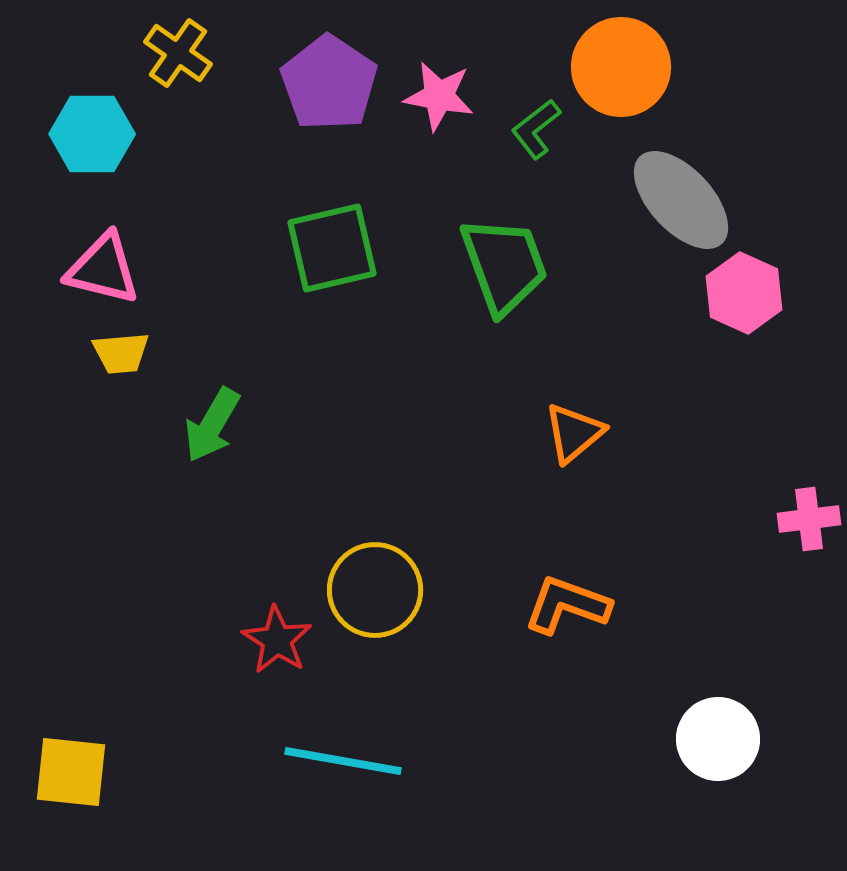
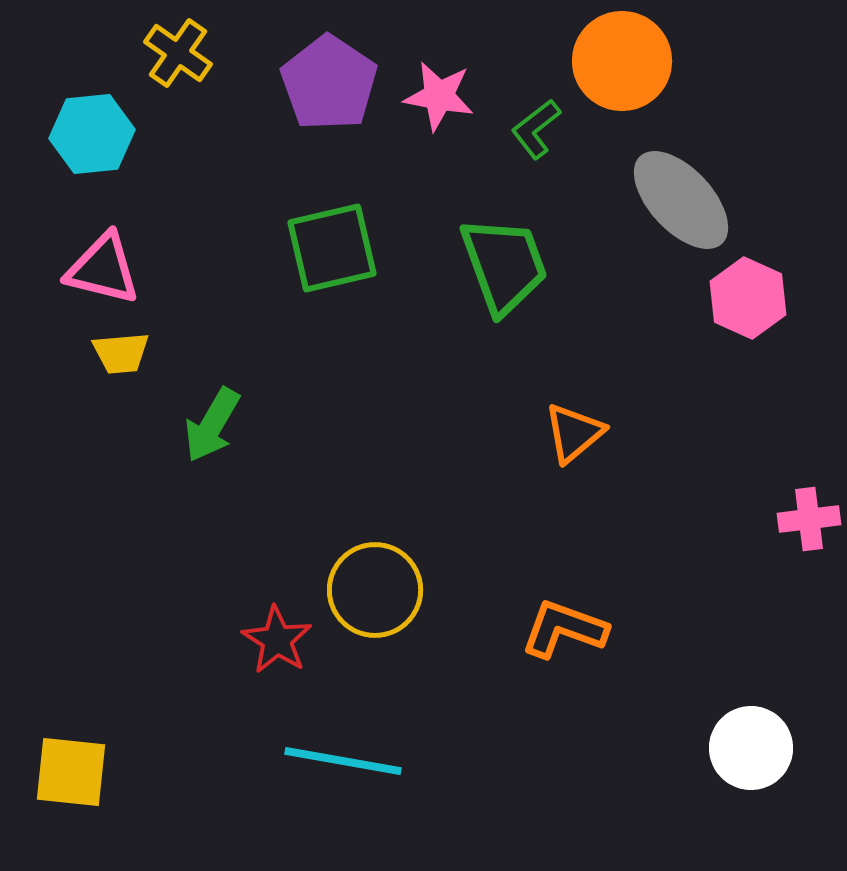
orange circle: moved 1 px right, 6 px up
cyan hexagon: rotated 6 degrees counterclockwise
pink hexagon: moved 4 px right, 5 px down
orange L-shape: moved 3 px left, 24 px down
white circle: moved 33 px right, 9 px down
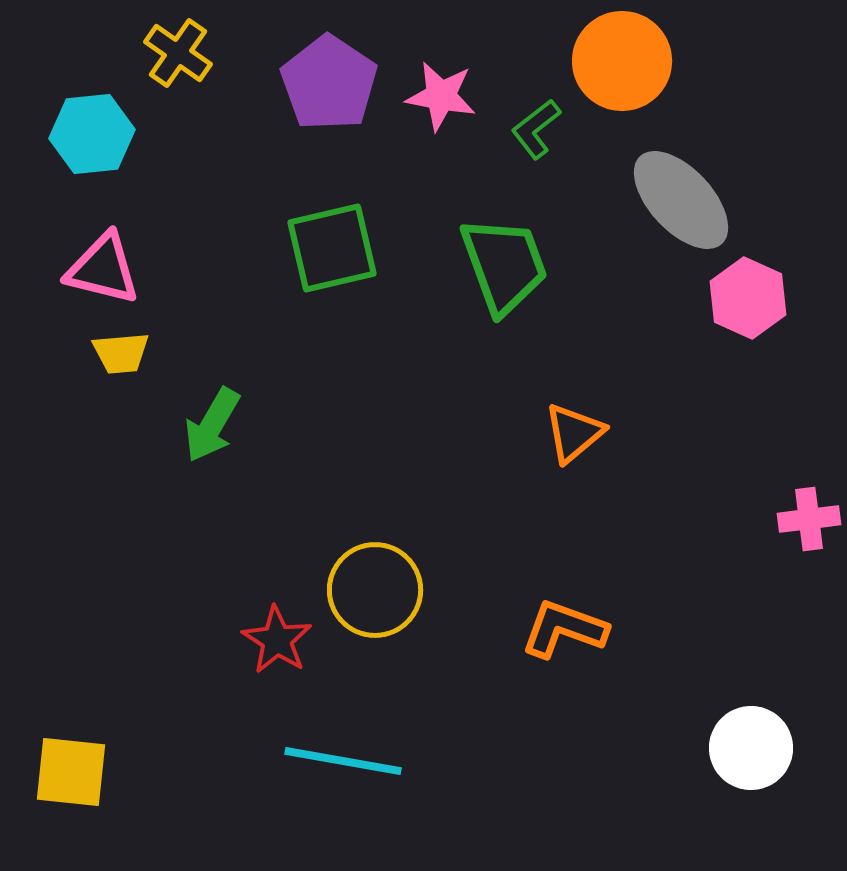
pink star: moved 2 px right
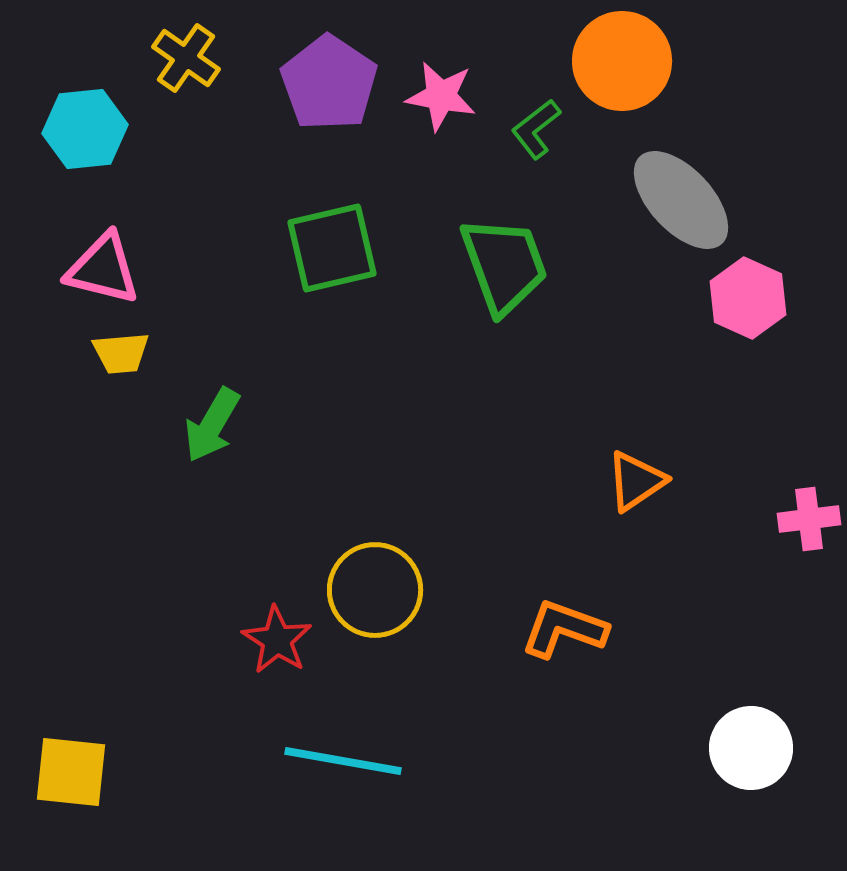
yellow cross: moved 8 px right, 5 px down
cyan hexagon: moved 7 px left, 5 px up
orange triangle: moved 62 px right, 48 px down; rotated 6 degrees clockwise
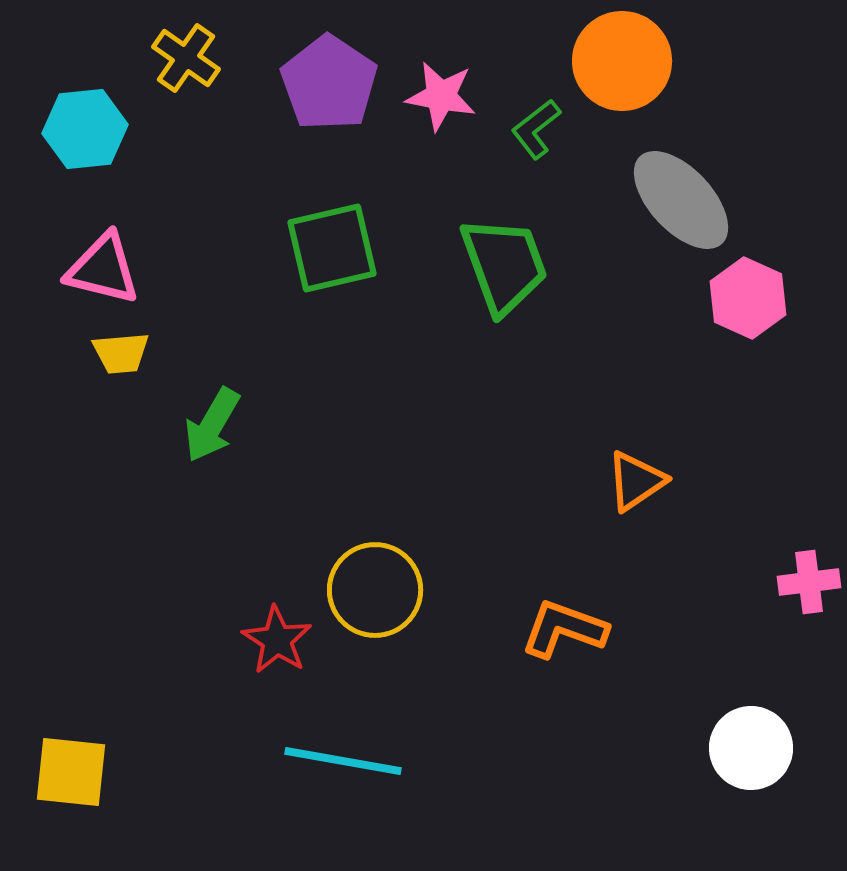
pink cross: moved 63 px down
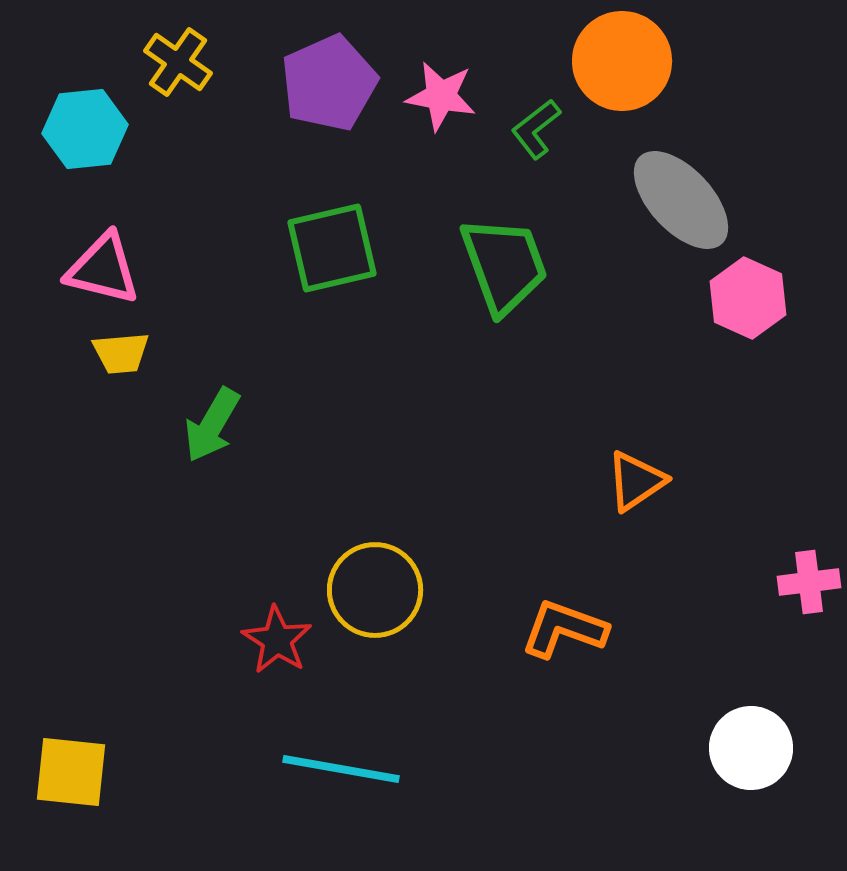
yellow cross: moved 8 px left, 4 px down
purple pentagon: rotated 14 degrees clockwise
cyan line: moved 2 px left, 8 px down
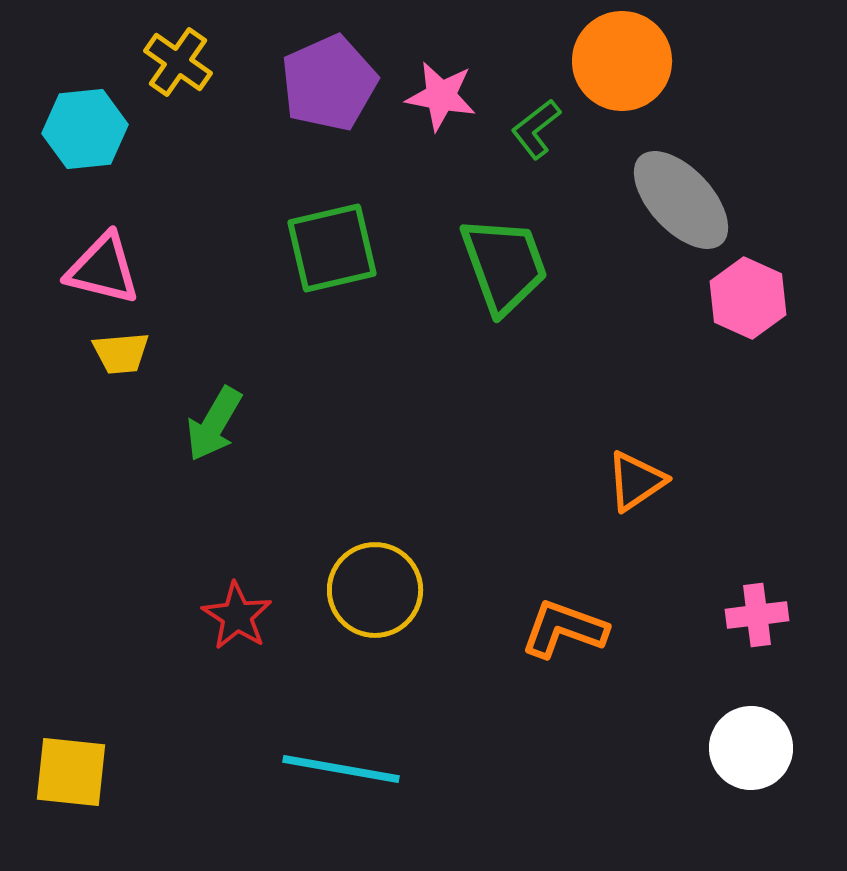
green arrow: moved 2 px right, 1 px up
pink cross: moved 52 px left, 33 px down
red star: moved 40 px left, 24 px up
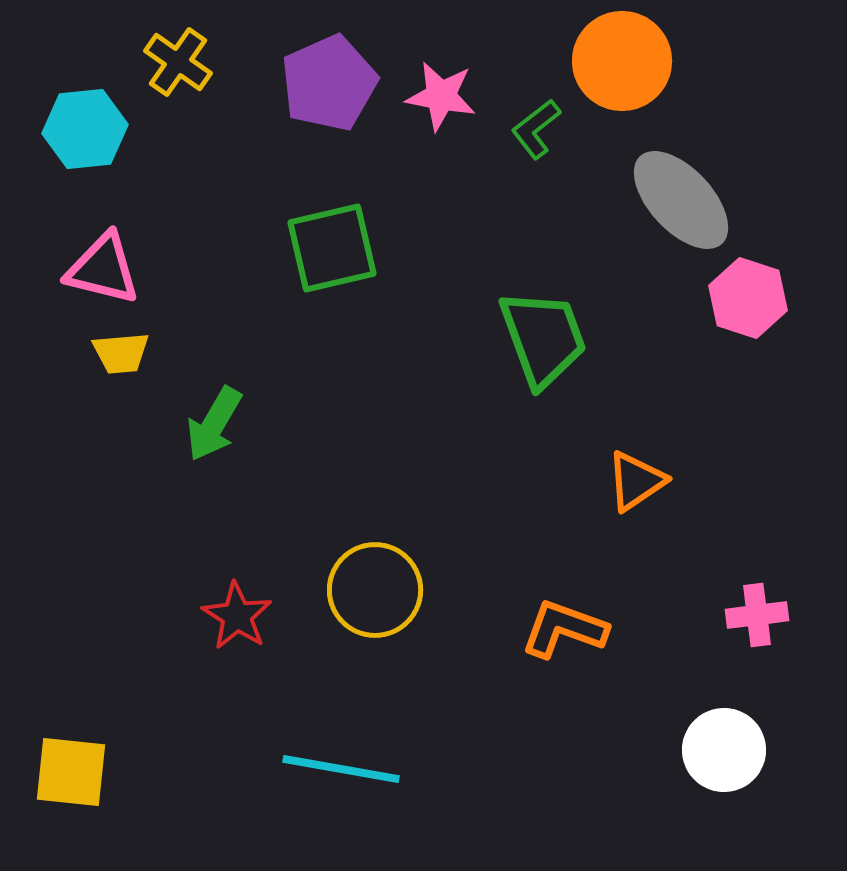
green trapezoid: moved 39 px right, 73 px down
pink hexagon: rotated 6 degrees counterclockwise
white circle: moved 27 px left, 2 px down
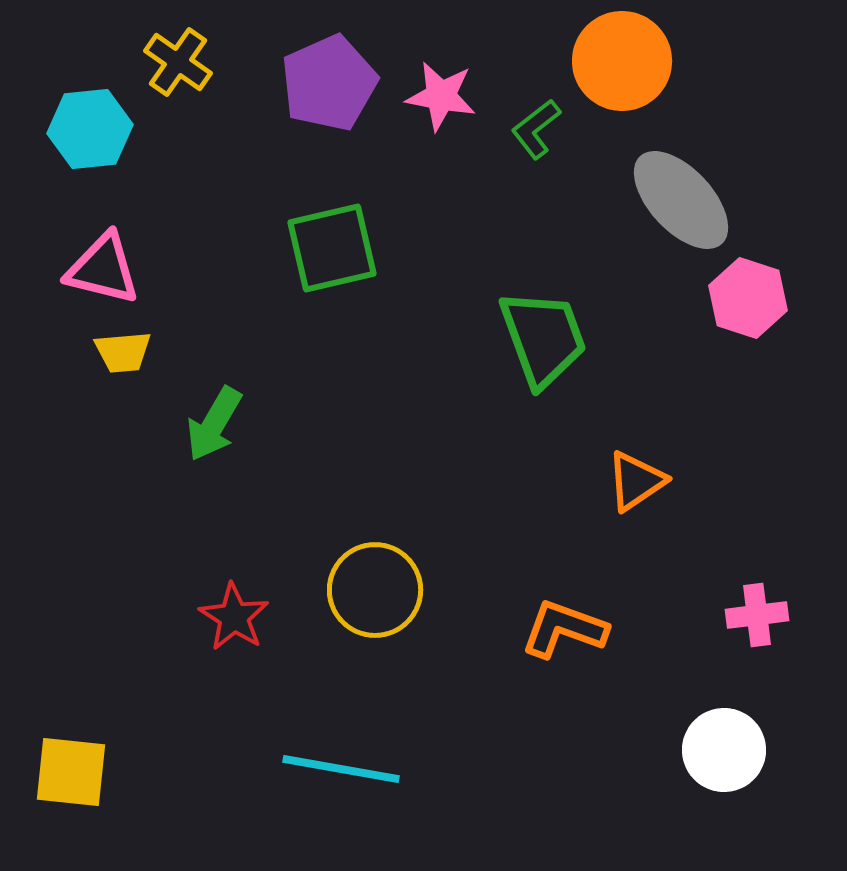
cyan hexagon: moved 5 px right
yellow trapezoid: moved 2 px right, 1 px up
red star: moved 3 px left, 1 px down
